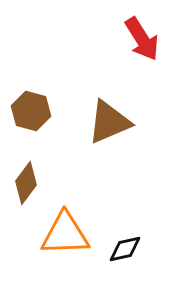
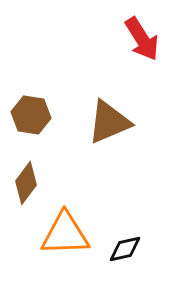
brown hexagon: moved 4 px down; rotated 6 degrees counterclockwise
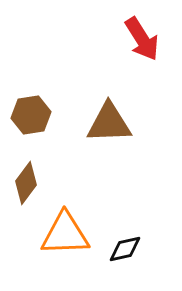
brown hexagon: rotated 18 degrees counterclockwise
brown triangle: moved 1 px down; rotated 21 degrees clockwise
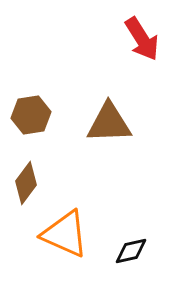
orange triangle: rotated 26 degrees clockwise
black diamond: moved 6 px right, 2 px down
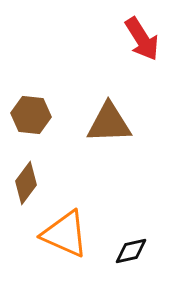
brown hexagon: rotated 15 degrees clockwise
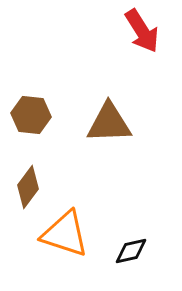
red arrow: moved 8 px up
brown diamond: moved 2 px right, 4 px down
orange triangle: rotated 6 degrees counterclockwise
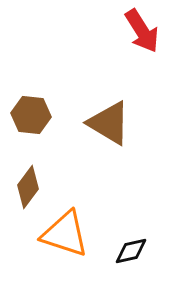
brown triangle: rotated 33 degrees clockwise
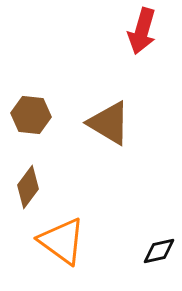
red arrow: rotated 48 degrees clockwise
orange triangle: moved 3 px left, 7 px down; rotated 18 degrees clockwise
black diamond: moved 28 px right
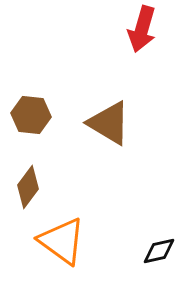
red arrow: moved 2 px up
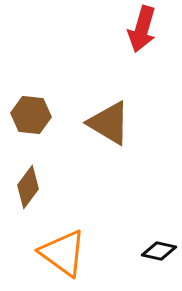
orange triangle: moved 1 px right, 12 px down
black diamond: rotated 24 degrees clockwise
